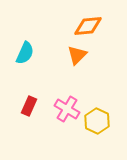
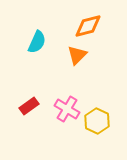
orange diamond: rotated 8 degrees counterclockwise
cyan semicircle: moved 12 px right, 11 px up
red rectangle: rotated 30 degrees clockwise
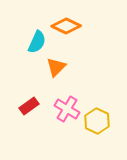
orange diamond: moved 22 px left; rotated 40 degrees clockwise
orange triangle: moved 21 px left, 12 px down
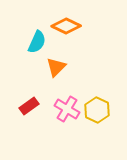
yellow hexagon: moved 11 px up
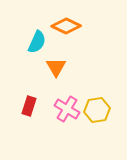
orange triangle: rotated 15 degrees counterclockwise
red rectangle: rotated 36 degrees counterclockwise
yellow hexagon: rotated 25 degrees clockwise
